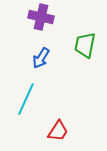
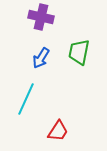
green trapezoid: moved 6 px left, 7 px down
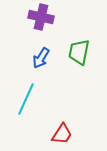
red trapezoid: moved 4 px right, 3 px down
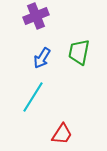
purple cross: moved 5 px left, 1 px up; rotated 35 degrees counterclockwise
blue arrow: moved 1 px right
cyan line: moved 7 px right, 2 px up; rotated 8 degrees clockwise
